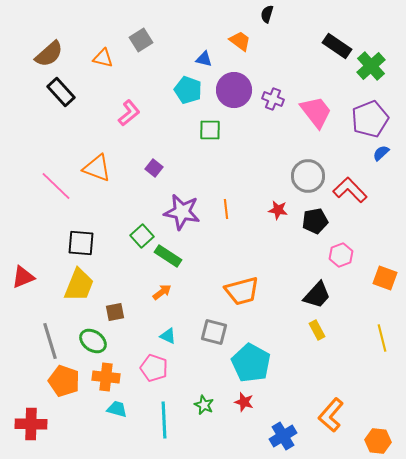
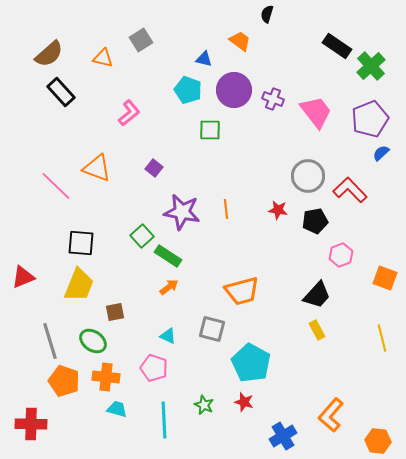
orange arrow at (162, 292): moved 7 px right, 5 px up
gray square at (214, 332): moved 2 px left, 3 px up
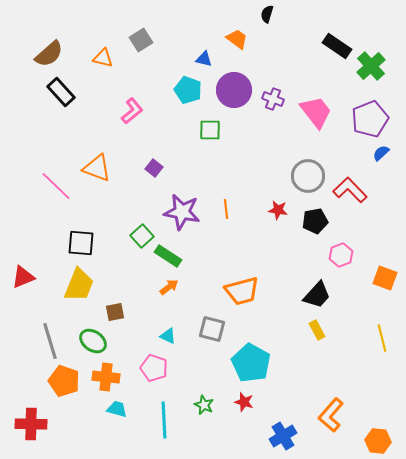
orange trapezoid at (240, 41): moved 3 px left, 2 px up
pink L-shape at (129, 113): moved 3 px right, 2 px up
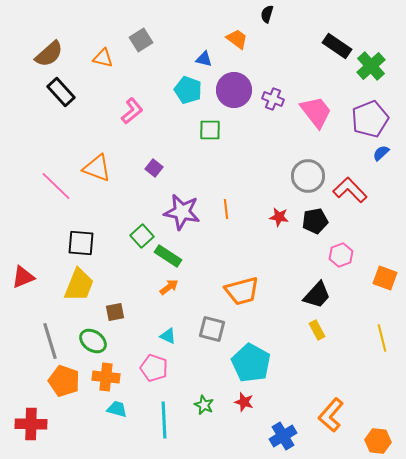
red star at (278, 210): moved 1 px right, 7 px down
